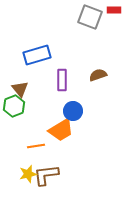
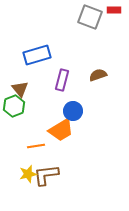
purple rectangle: rotated 15 degrees clockwise
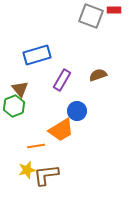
gray square: moved 1 px right, 1 px up
purple rectangle: rotated 15 degrees clockwise
blue circle: moved 4 px right
yellow star: moved 1 px left, 4 px up
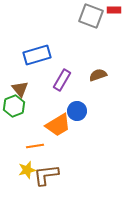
orange trapezoid: moved 3 px left, 5 px up
orange line: moved 1 px left
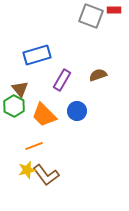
green hexagon: rotated 10 degrees counterclockwise
orange trapezoid: moved 14 px left, 10 px up; rotated 76 degrees clockwise
orange line: moved 1 px left; rotated 12 degrees counterclockwise
brown L-shape: rotated 120 degrees counterclockwise
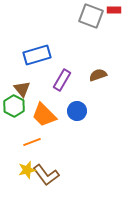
brown triangle: moved 2 px right
orange line: moved 2 px left, 4 px up
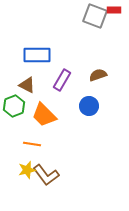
gray square: moved 4 px right
blue rectangle: rotated 16 degrees clockwise
brown triangle: moved 5 px right, 4 px up; rotated 24 degrees counterclockwise
green hexagon: rotated 10 degrees clockwise
blue circle: moved 12 px right, 5 px up
orange line: moved 2 px down; rotated 30 degrees clockwise
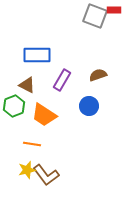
orange trapezoid: rotated 12 degrees counterclockwise
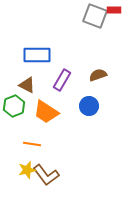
orange trapezoid: moved 2 px right, 3 px up
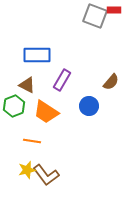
brown semicircle: moved 13 px right, 7 px down; rotated 150 degrees clockwise
orange line: moved 3 px up
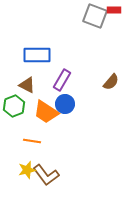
blue circle: moved 24 px left, 2 px up
